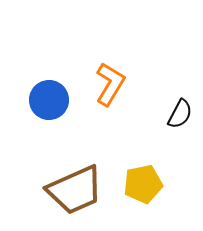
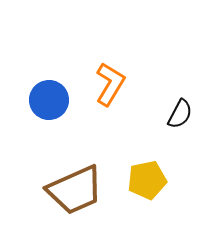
yellow pentagon: moved 4 px right, 4 px up
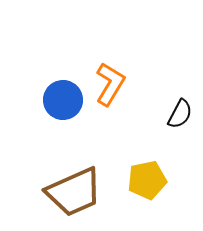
blue circle: moved 14 px right
brown trapezoid: moved 1 px left, 2 px down
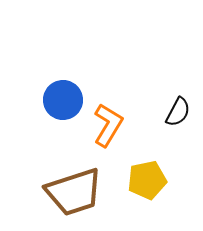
orange L-shape: moved 2 px left, 41 px down
black semicircle: moved 2 px left, 2 px up
brown trapezoid: rotated 6 degrees clockwise
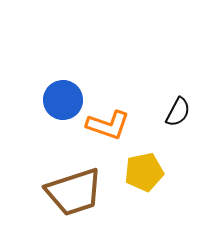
orange L-shape: rotated 78 degrees clockwise
yellow pentagon: moved 3 px left, 8 px up
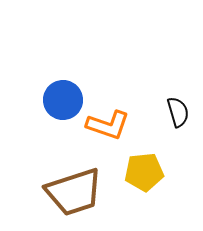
black semicircle: rotated 44 degrees counterclockwise
yellow pentagon: rotated 6 degrees clockwise
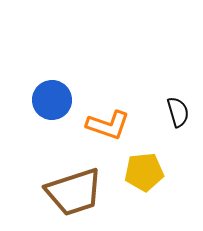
blue circle: moved 11 px left
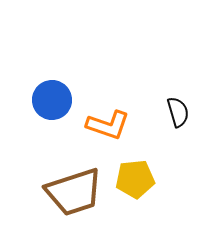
yellow pentagon: moved 9 px left, 7 px down
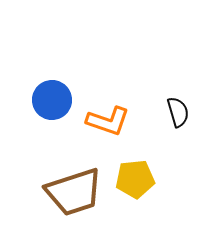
orange L-shape: moved 4 px up
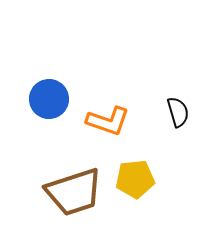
blue circle: moved 3 px left, 1 px up
